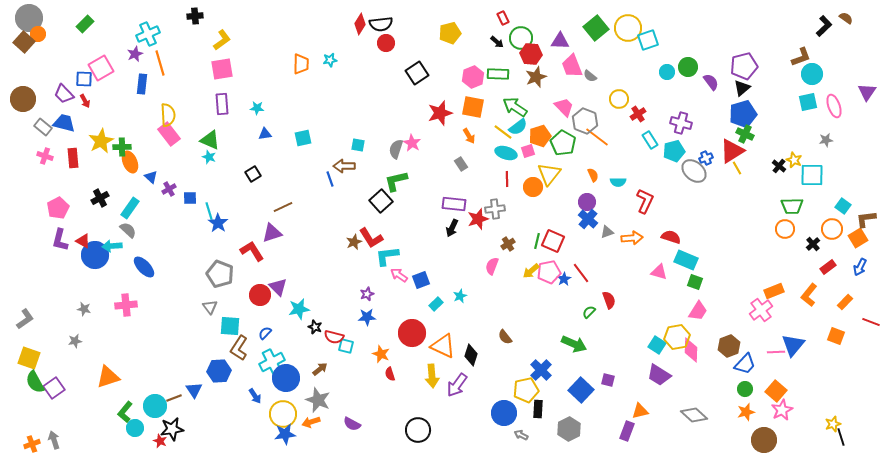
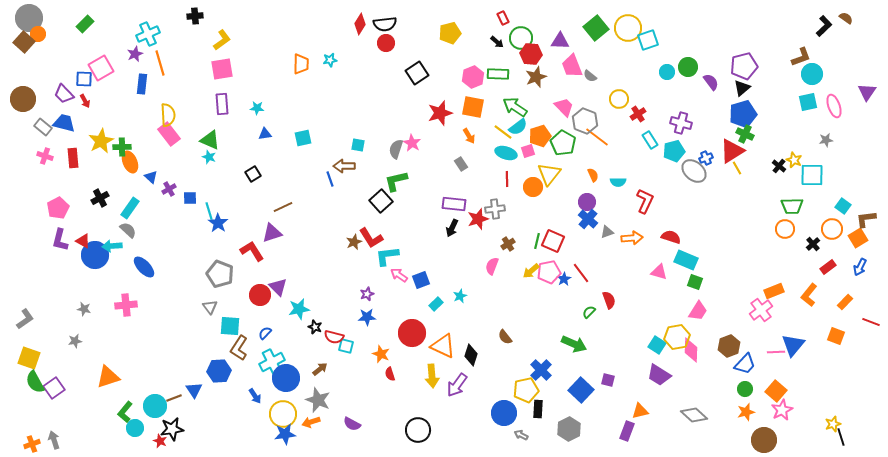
black semicircle at (381, 24): moved 4 px right
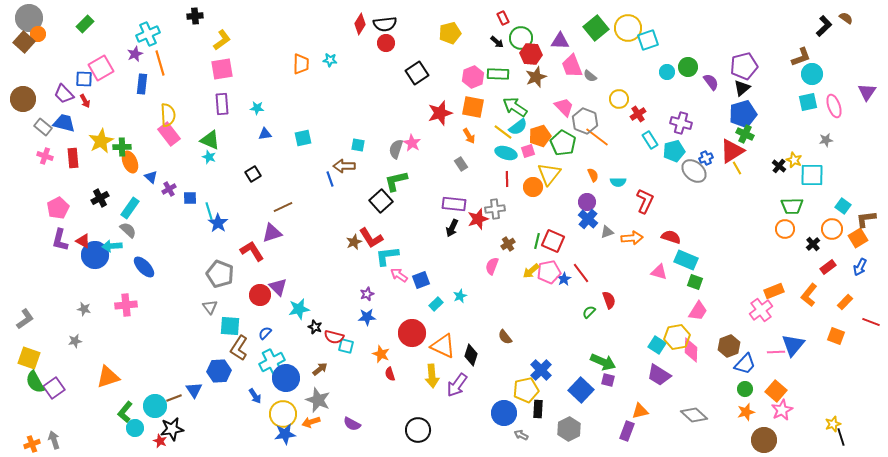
cyan star at (330, 60): rotated 16 degrees clockwise
green arrow at (574, 344): moved 29 px right, 18 px down
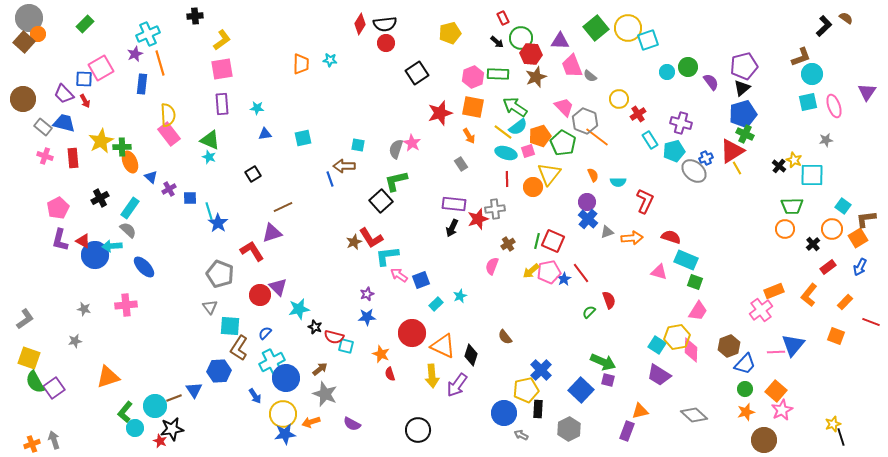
gray star at (318, 400): moved 7 px right, 6 px up
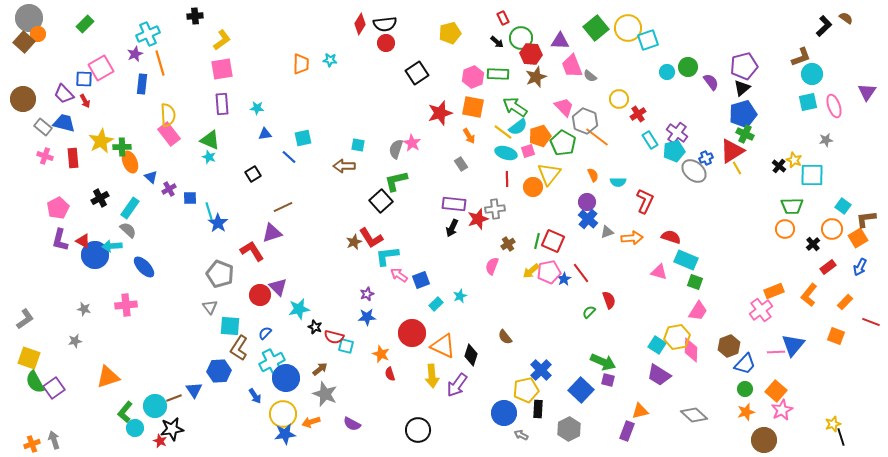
purple cross at (681, 123): moved 4 px left, 10 px down; rotated 20 degrees clockwise
blue line at (330, 179): moved 41 px left, 22 px up; rotated 28 degrees counterclockwise
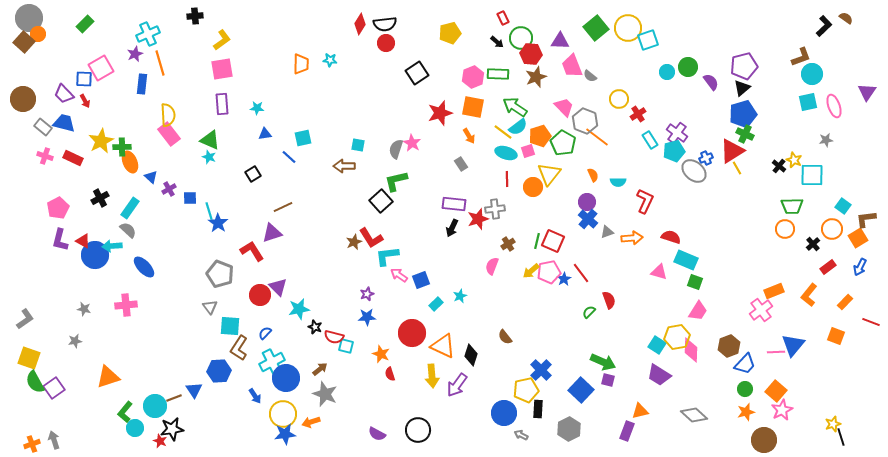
red rectangle at (73, 158): rotated 60 degrees counterclockwise
purple semicircle at (352, 424): moved 25 px right, 10 px down
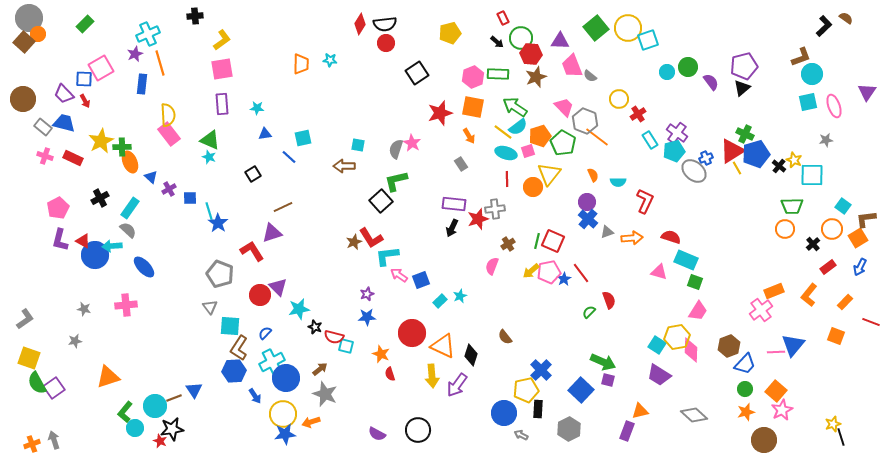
blue pentagon at (743, 114): moved 13 px right, 40 px down
cyan rectangle at (436, 304): moved 4 px right, 3 px up
blue hexagon at (219, 371): moved 15 px right
green semicircle at (35, 382): moved 2 px right, 1 px down
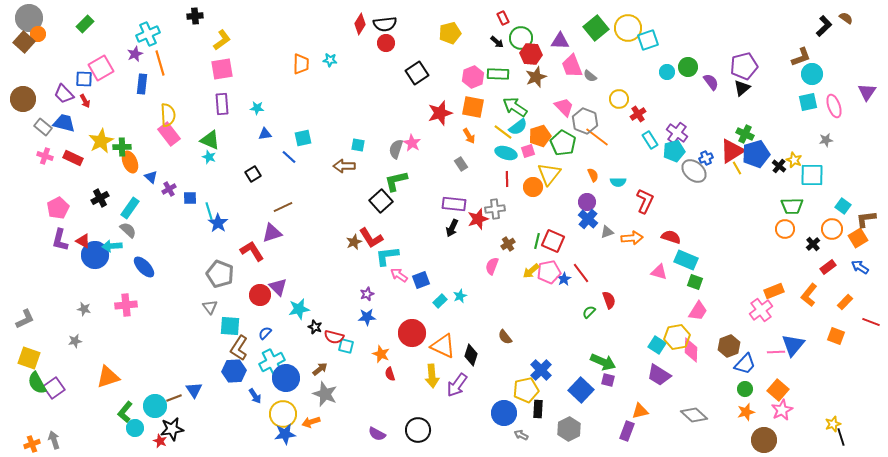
blue arrow at (860, 267): rotated 96 degrees clockwise
gray L-shape at (25, 319): rotated 10 degrees clockwise
orange square at (776, 391): moved 2 px right, 1 px up
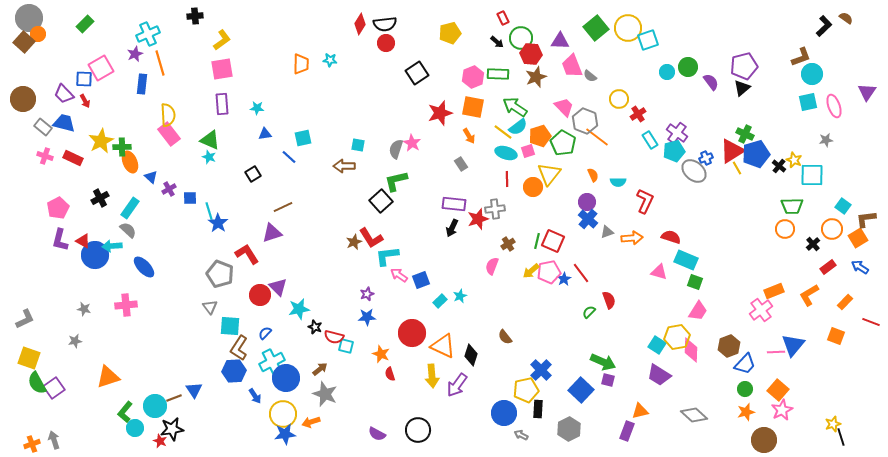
red L-shape at (252, 251): moved 5 px left, 3 px down
orange L-shape at (809, 295): rotated 20 degrees clockwise
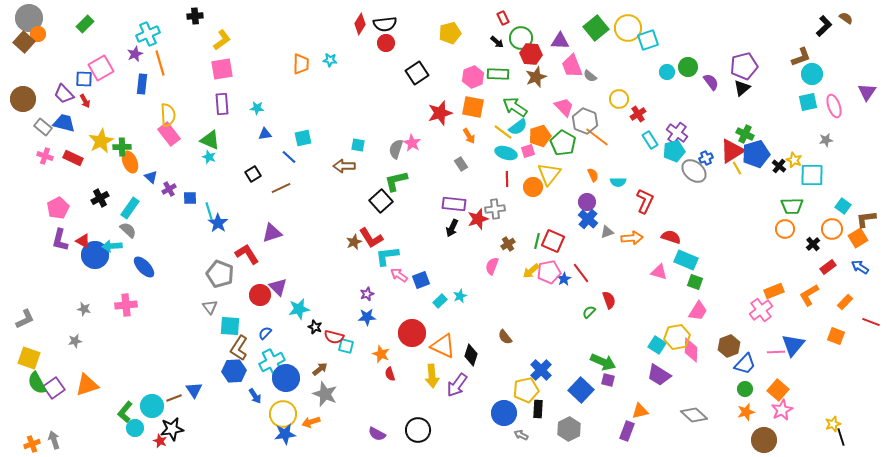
brown line at (283, 207): moved 2 px left, 19 px up
orange triangle at (108, 377): moved 21 px left, 8 px down
cyan circle at (155, 406): moved 3 px left
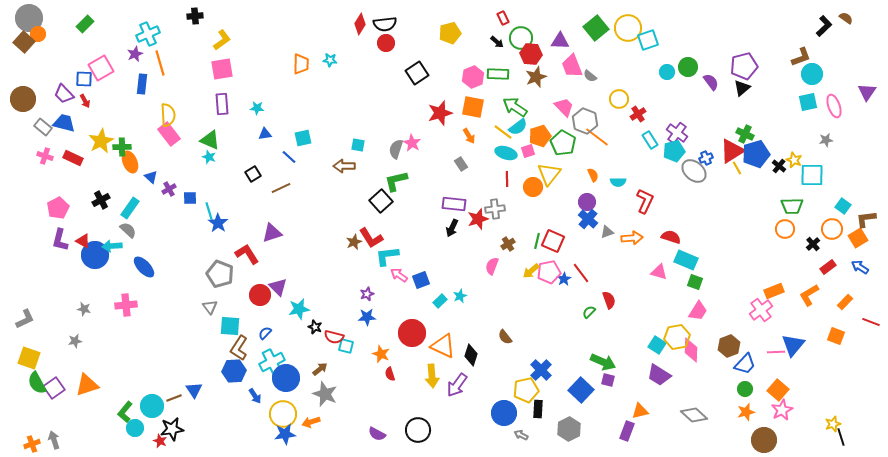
black cross at (100, 198): moved 1 px right, 2 px down
